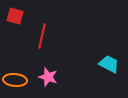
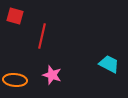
pink star: moved 4 px right, 2 px up
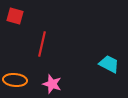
red line: moved 8 px down
pink star: moved 9 px down
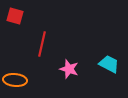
pink star: moved 17 px right, 15 px up
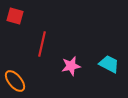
pink star: moved 2 px right, 3 px up; rotated 30 degrees counterclockwise
orange ellipse: moved 1 px down; rotated 45 degrees clockwise
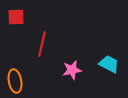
red square: moved 1 px right, 1 px down; rotated 18 degrees counterclockwise
pink star: moved 1 px right, 4 px down
orange ellipse: rotated 30 degrees clockwise
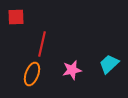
cyan trapezoid: rotated 70 degrees counterclockwise
orange ellipse: moved 17 px right, 7 px up; rotated 30 degrees clockwise
